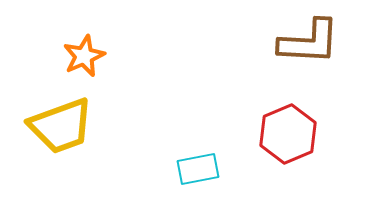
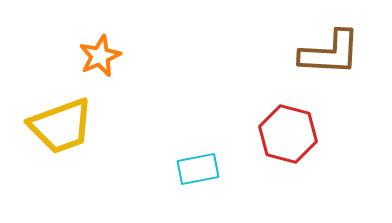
brown L-shape: moved 21 px right, 11 px down
orange star: moved 16 px right
red hexagon: rotated 22 degrees counterclockwise
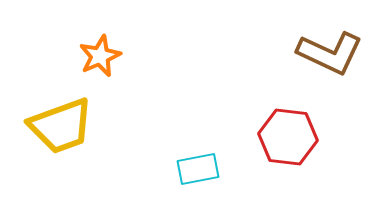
brown L-shape: rotated 22 degrees clockwise
red hexagon: moved 3 px down; rotated 8 degrees counterclockwise
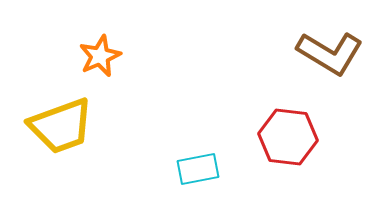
brown L-shape: rotated 6 degrees clockwise
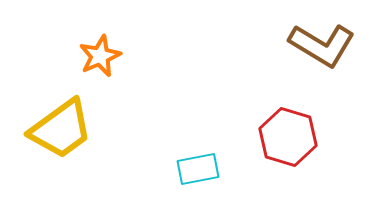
brown L-shape: moved 8 px left, 8 px up
yellow trapezoid: moved 3 px down; rotated 16 degrees counterclockwise
red hexagon: rotated 10 degrees clockwise
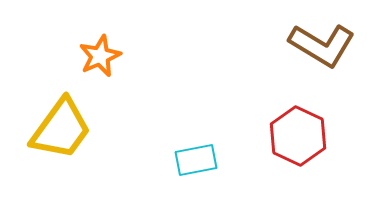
yellow trapezoid: rotated 18 degrees counterclockwise
red hexagon: moved 10 px right, 1 px up; rotated 8 degrees clockwise
cyan rectangle: moved 2 px left, 9 px up
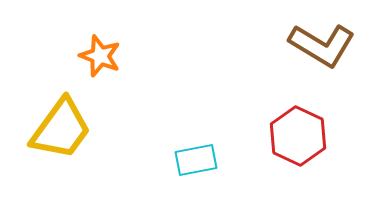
orange star: rotated 27 degrees counterclockwise
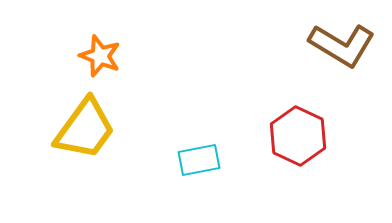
brown L-shape: moved 20 px right
yellow trapezoid: moved 24 px right
cyan rectangle: moved 3 px right
